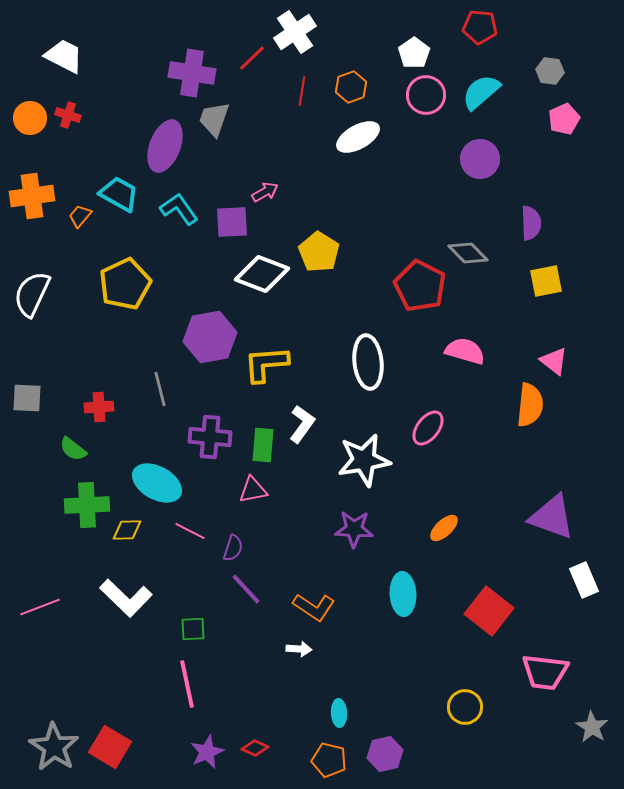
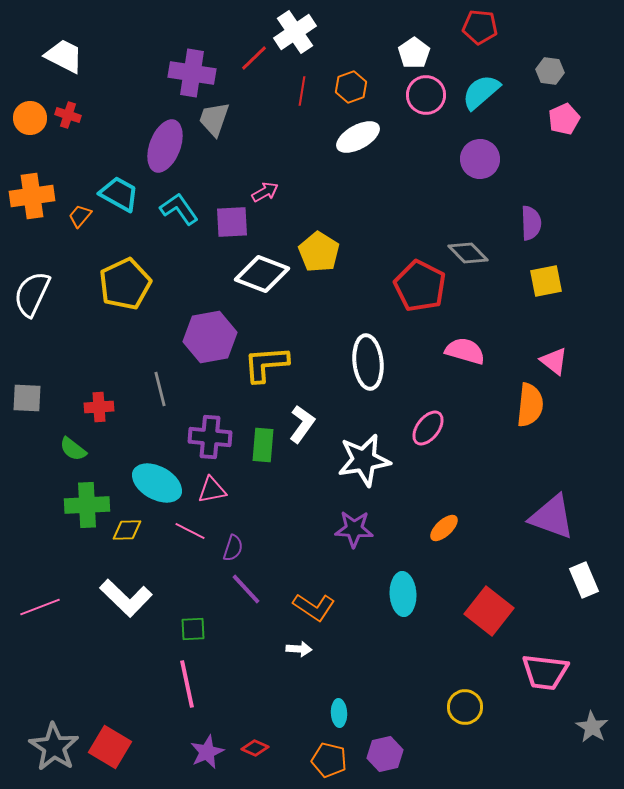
red line at (252, 58): moved 2 px right
pink triangle at (253, 490): moved 41 px left
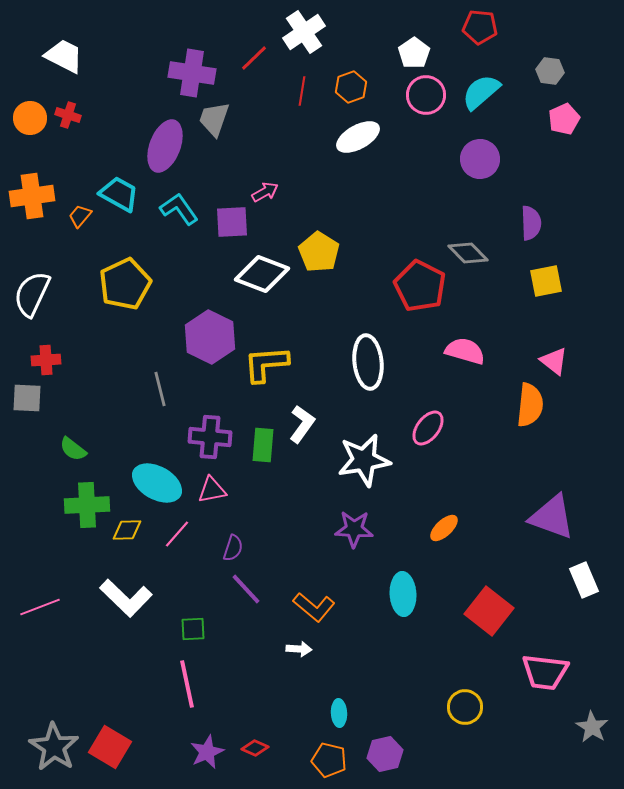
white cross at (295, 32): moved 9 px right
purple hexagon at (210, 337): rotated 24 degrees counterclockwise
red cross at (99, 407): moved 53 px left, 47 px up
pink line at (190, 531): moved 13 px left, 3 px down; rotated 76 degrees counterclockwise
orange L-shape at (314, 607): rotated 6 degrees clockwise
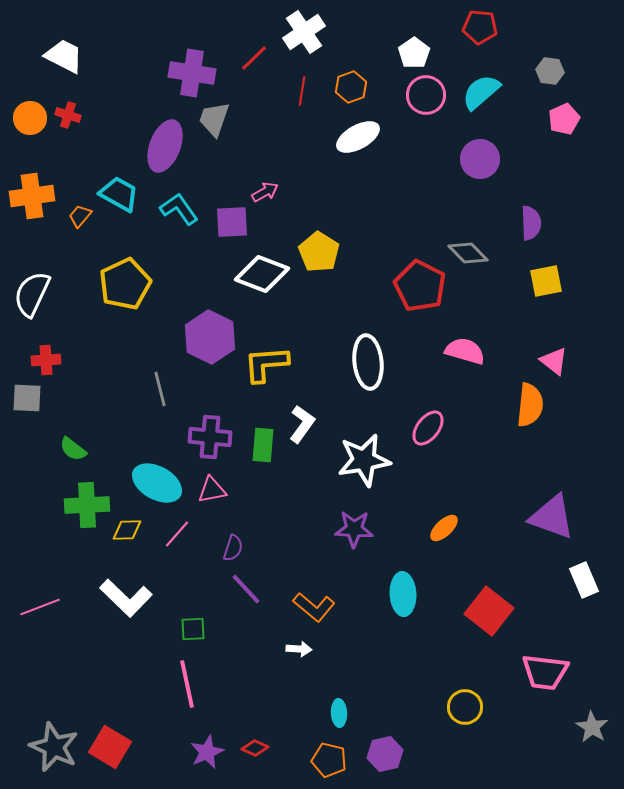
gray star at (54, 747): rotated 9 degrees counterclockwise
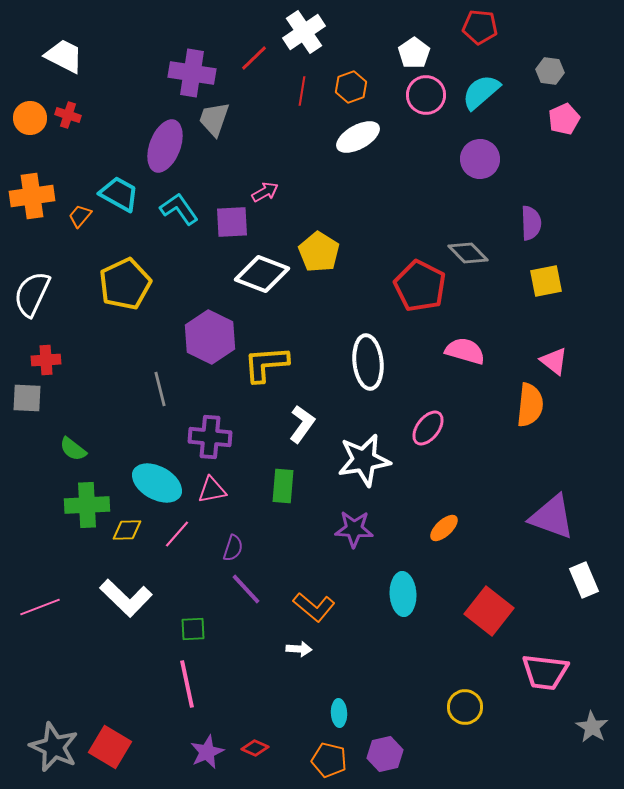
green rectangle at (263, 445): moved 20 px right, 41 px down
